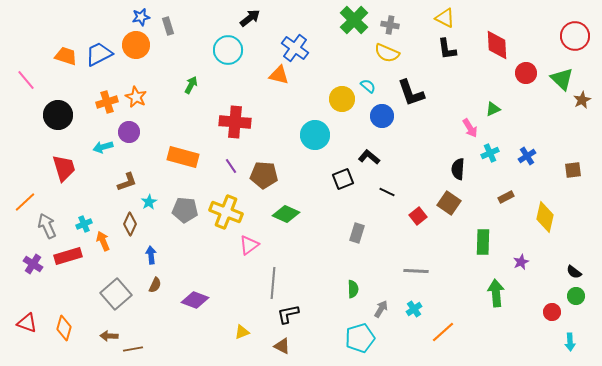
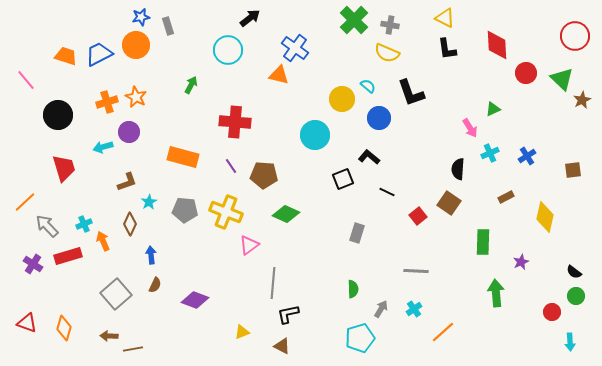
blue circle at (382, 116): moved 3 px left, 2 px down
gray arrow at (47, 226): rotated 20 degrees counterclockwise
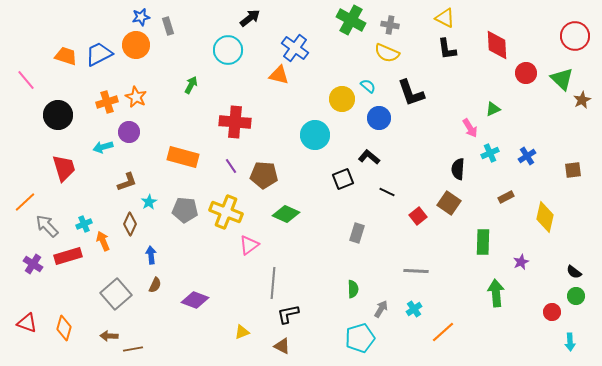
green cross at (354, 20): moved 3 px left; rotated 16 degrees counterclockwise
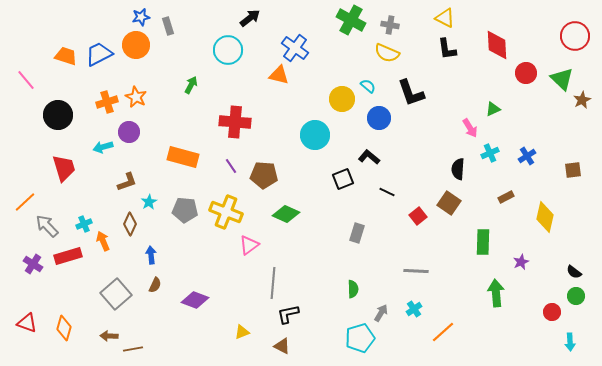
gray arrow at (381, 309): moved 4 px down
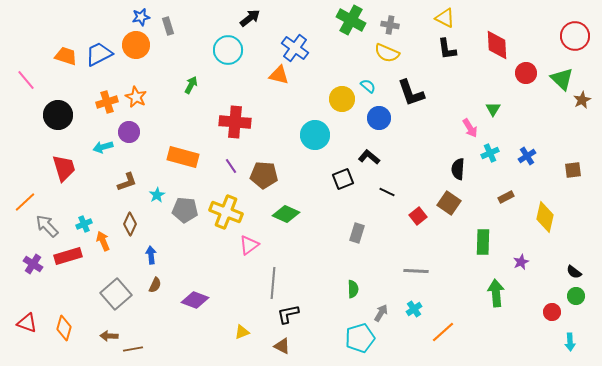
green triangle at (493, 109): rotated 35 degrees counterclockwise
cyan star at (149, 202): moved 8 px right, 7 px up
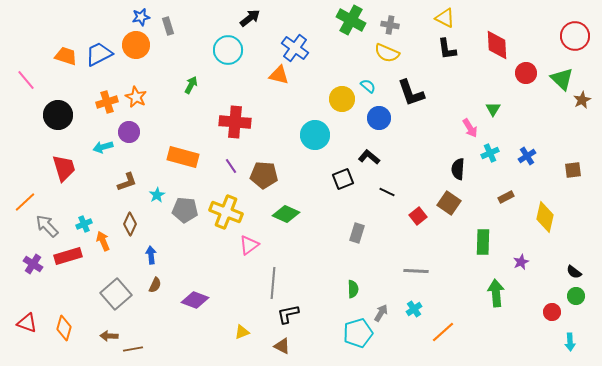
cyan pentagon at (360, 338): moved 2 px left, 5 px up
